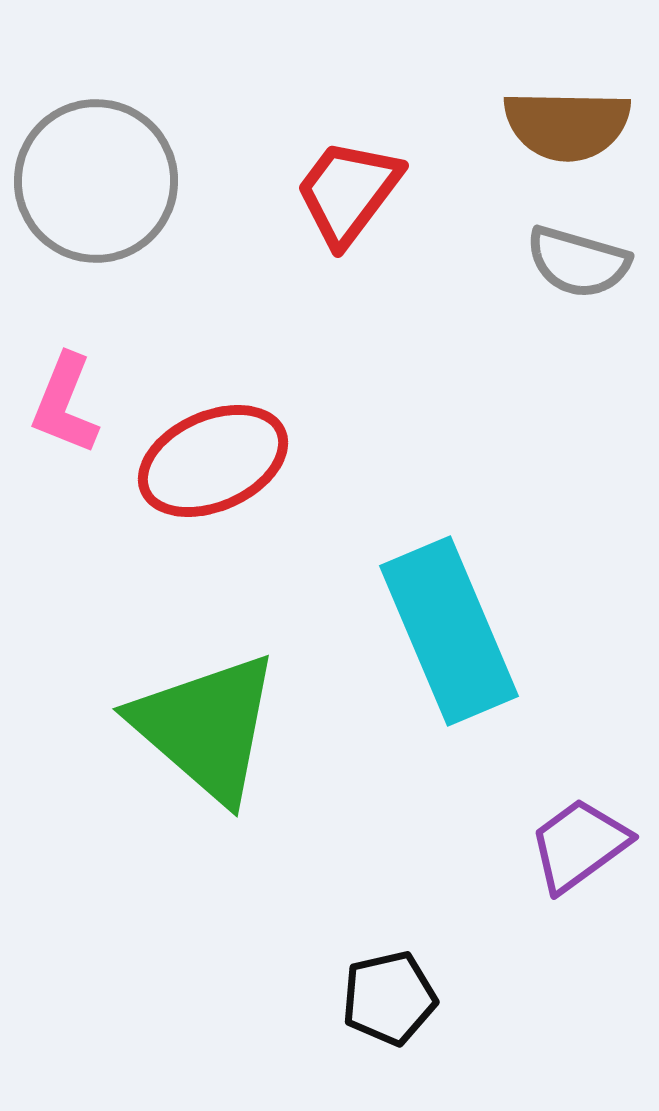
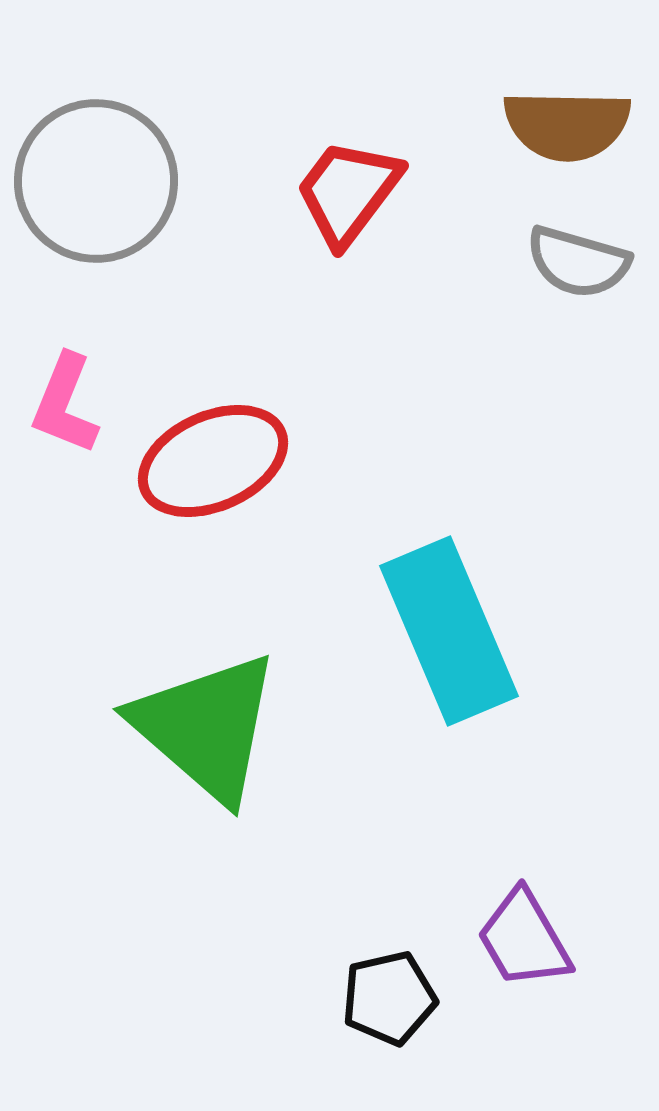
purple trapezoid: moved 55 px left, 94 px down; rotated 84 degrees counterclockwise
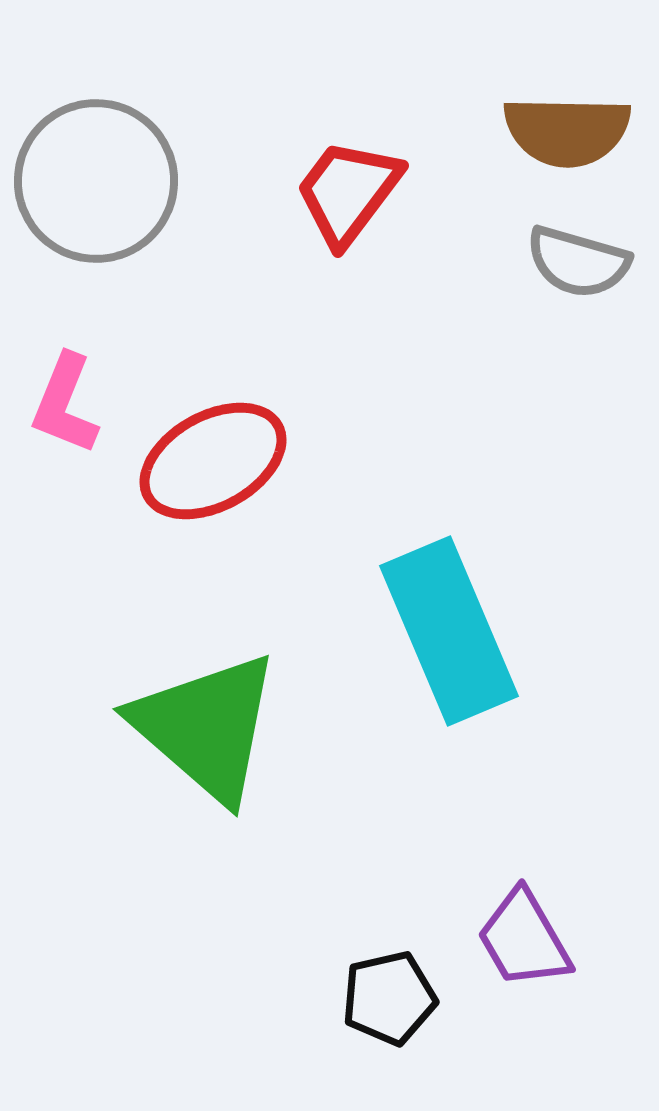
brown semicircle: moved 6 px down
red ellipse: rotated 5 degrees counterclockwise
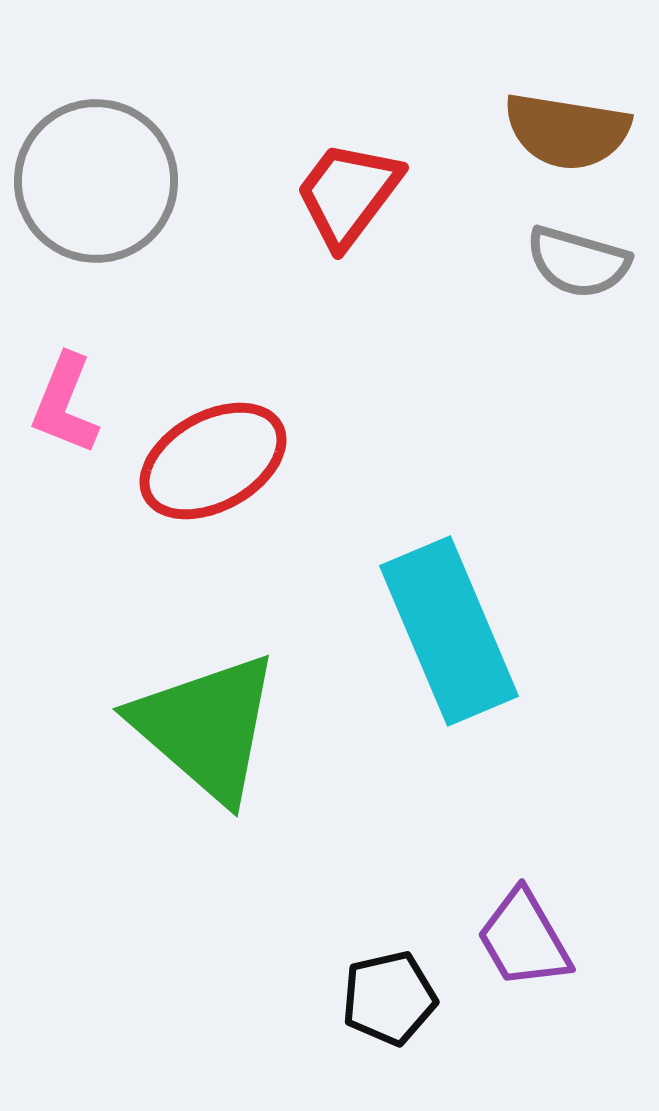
brown semicircle: rotated 8 degrees clockwise
red trapezoid: moved 2 px down
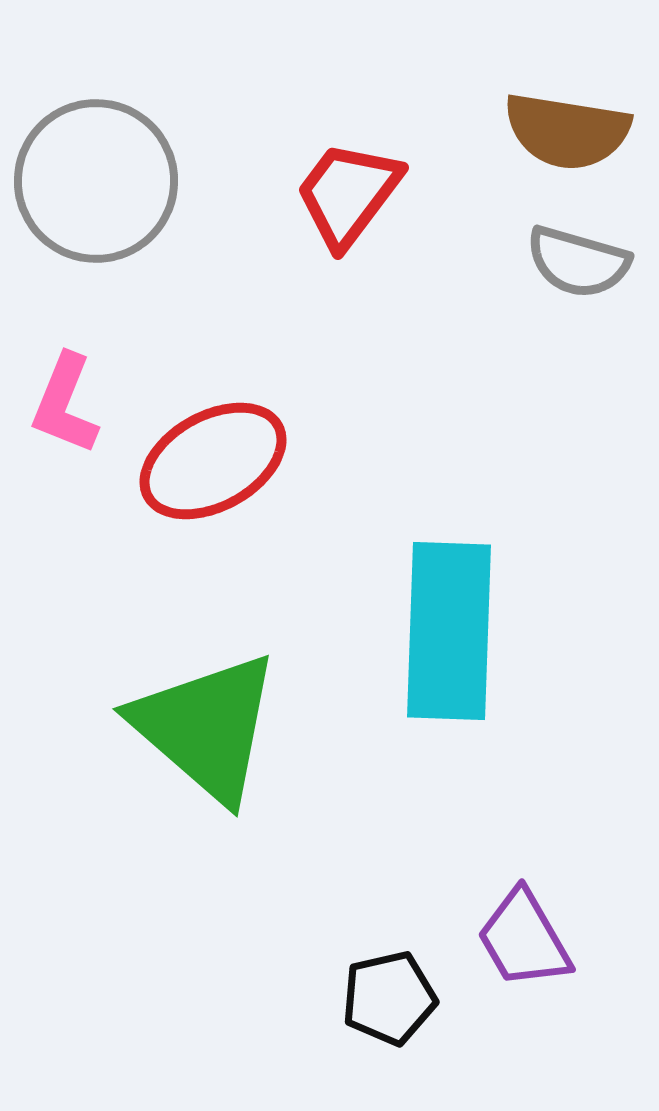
cyan rectangle: rotated 25 degrees clockwise
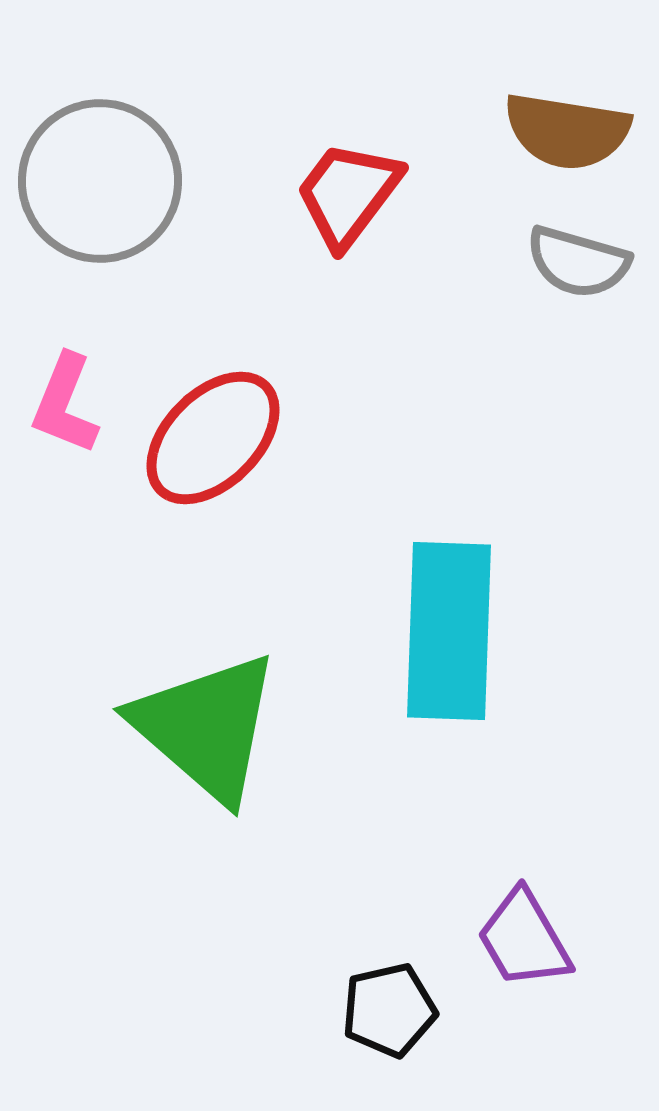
gray circle: moved 4 px right
red ellipse: moved 23 px up; rotated 16 degrees counterclockwise
black pentagon: moved 12 px down
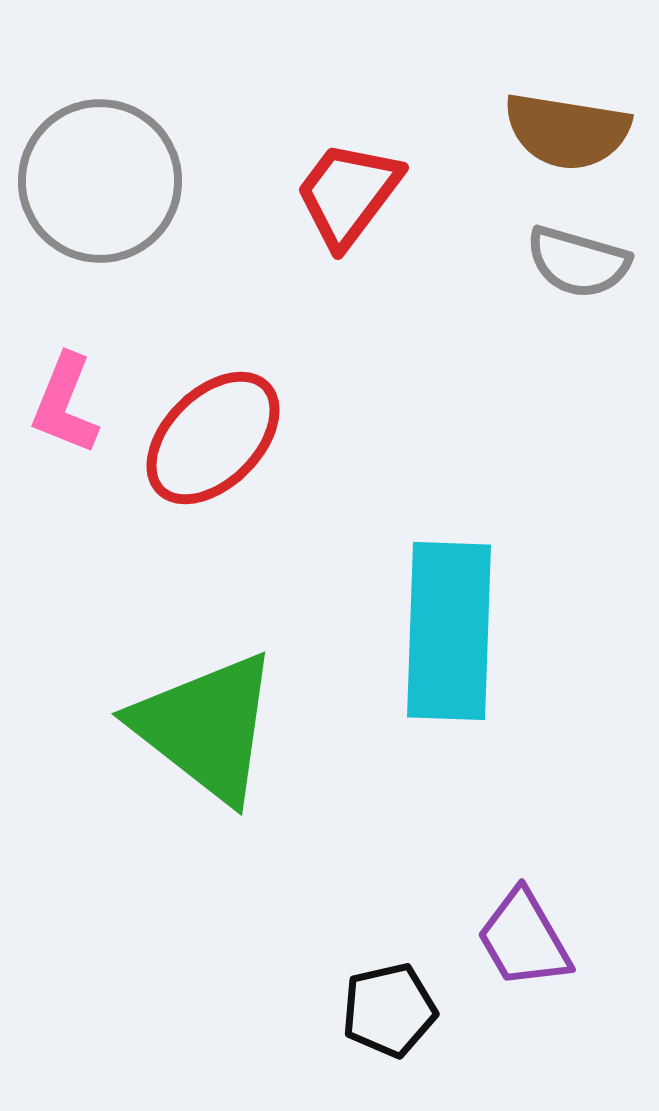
green triangle: rotated 3 degrees counterclockwise
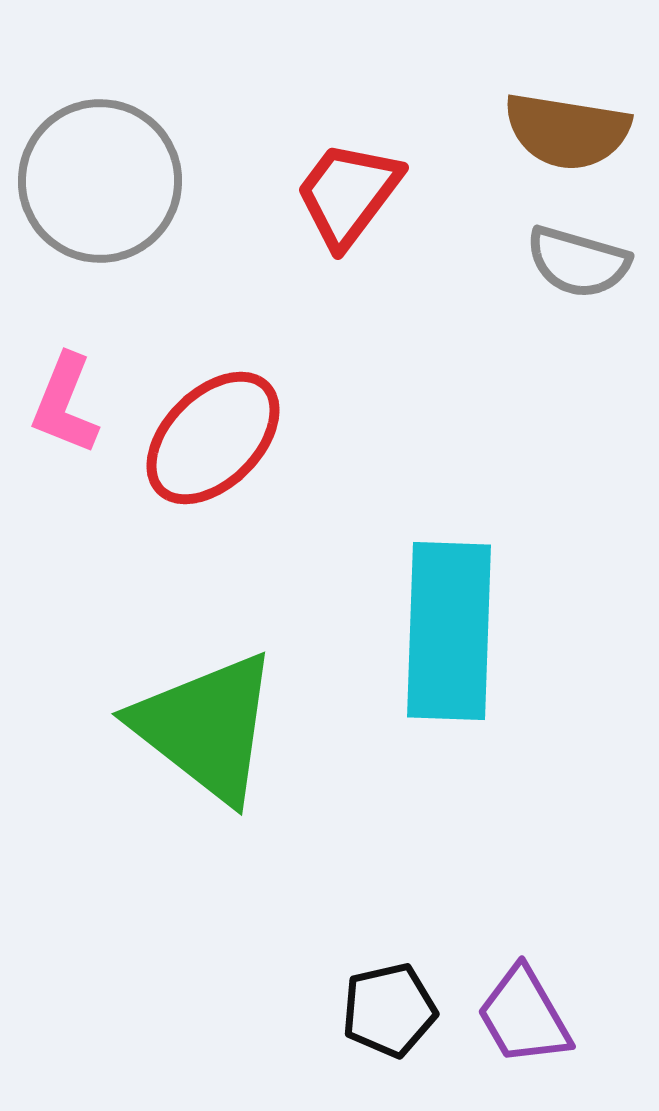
purple trapezoid: moved 77 px down
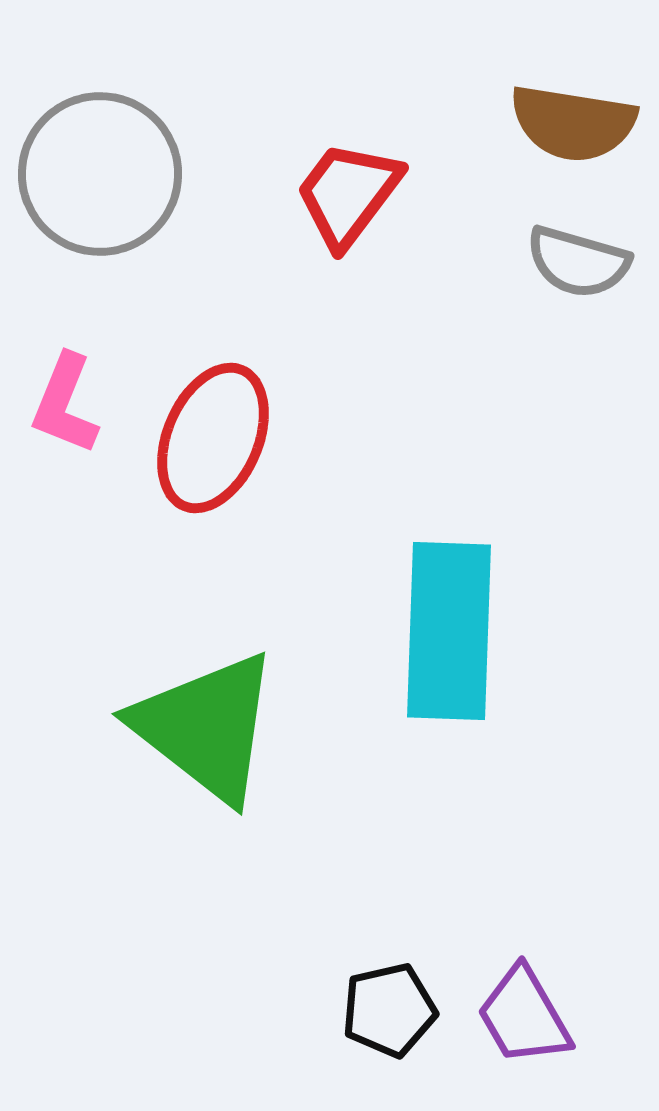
brown semicircle: moved 6 px right, 8 px up
gray circle: moved 7 px up
red ellipse: rotated 22 degrees counterclockwise
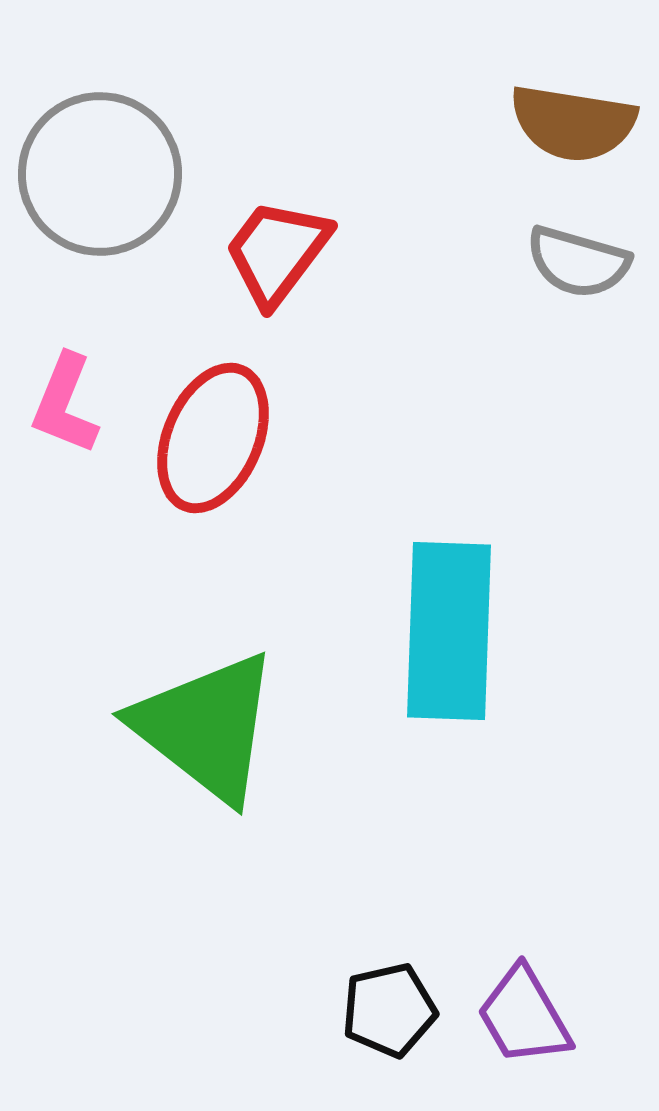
red trapezoid: moved 71 px left, 58 px down
